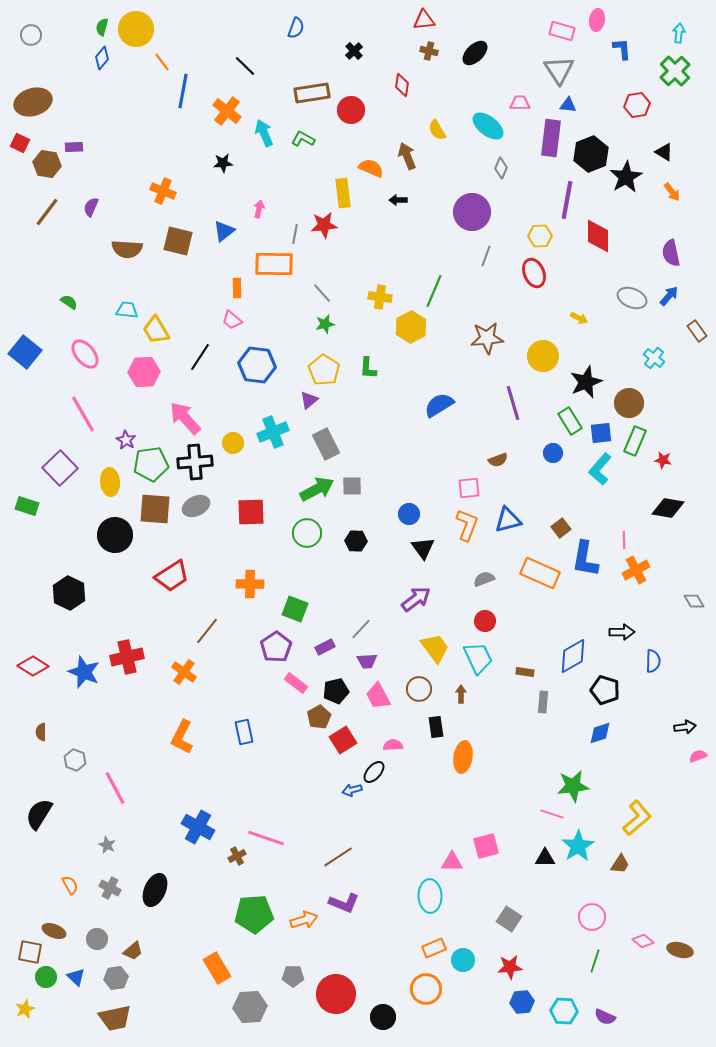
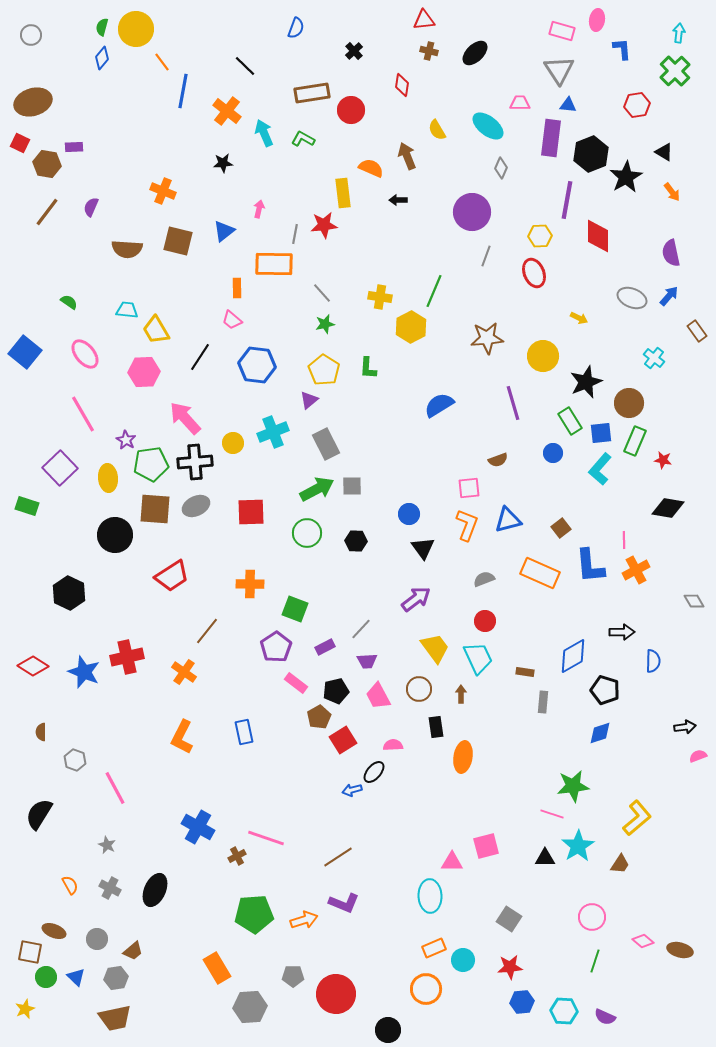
yellow ellipse at (110, 482): moved 2 px left, 4 px up
blue L-shape at (585, 559): moved 5 px right, 7 px down; rotated 15 degrees counterclockwise
black circle at (383, 1017): moved 5 px right, 13 px down
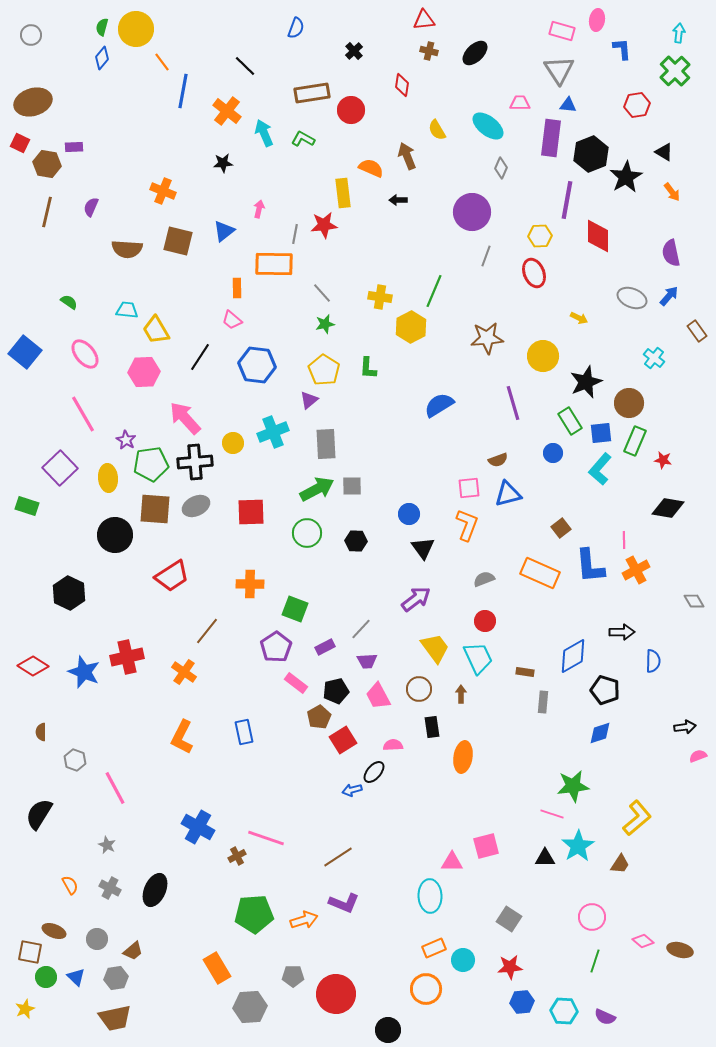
brown line at (47, 212): rotated 24 degrees counterclockwise
gray rectangle at (326, 444): rotated 24 degrees clockwise
blue triangle at (508, 520): moved 26 px up
black rectangle at (436, 727): moved 4 px left
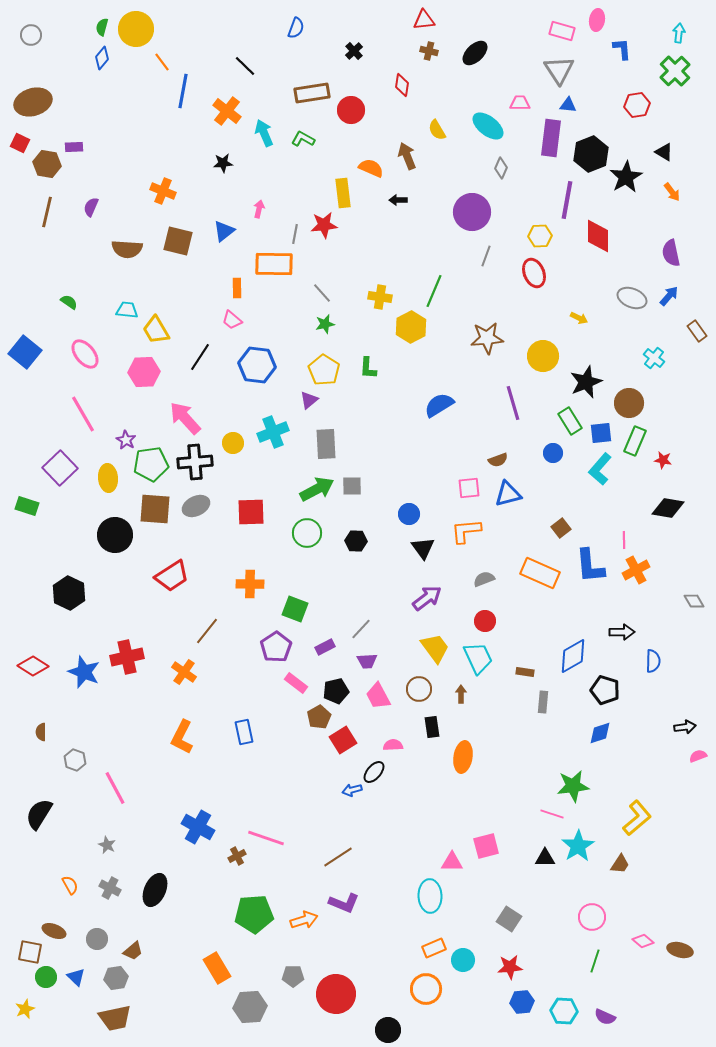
orange L-shape at (467, 525): moved 1 px left, 6 px down; rotated 116 degrees counterclockwise
purple arrow at (416, 599): moved 11 px right, 1 px up
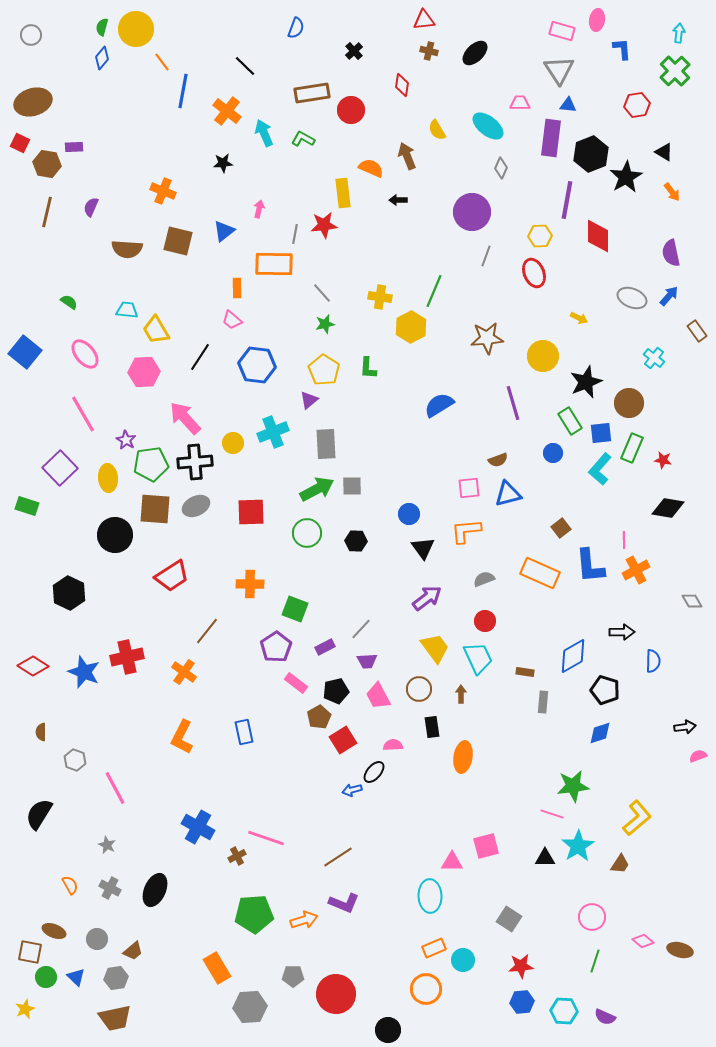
green rectangle at (635, 441): moved 3 px left, 7 px down
gray diamond at (694, 601): moved 2 px left
red star at (510, 967): moved 11 px right, 1 px up
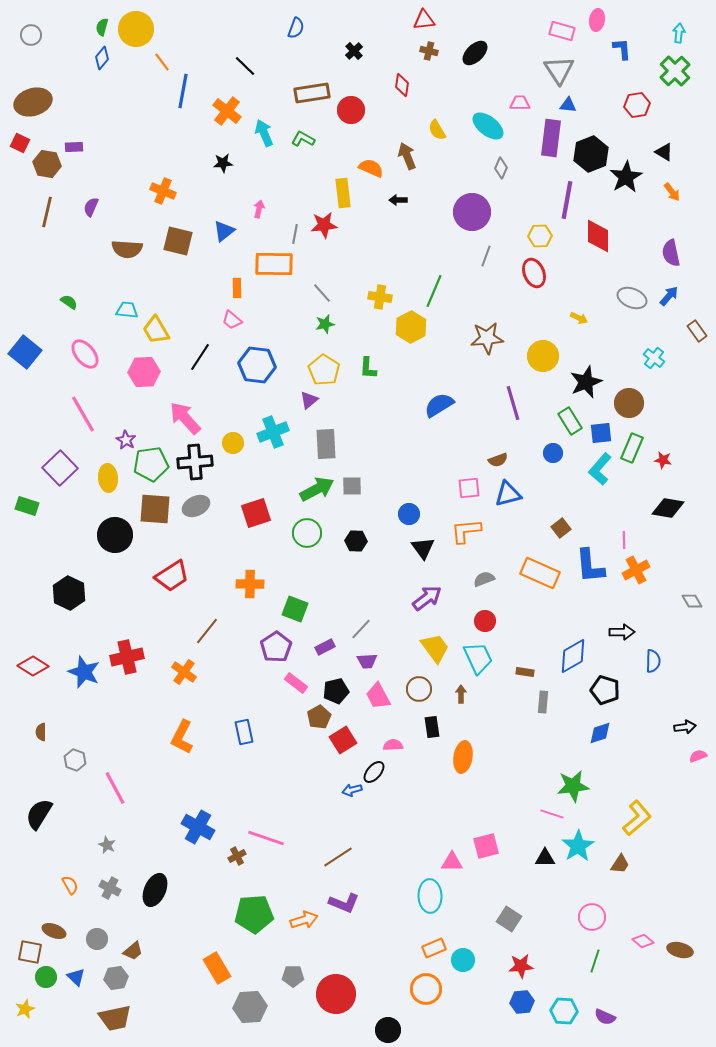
red square at (251, 512): moved 5 px right, 1 px down; rotated 16 degrees counterclockwise
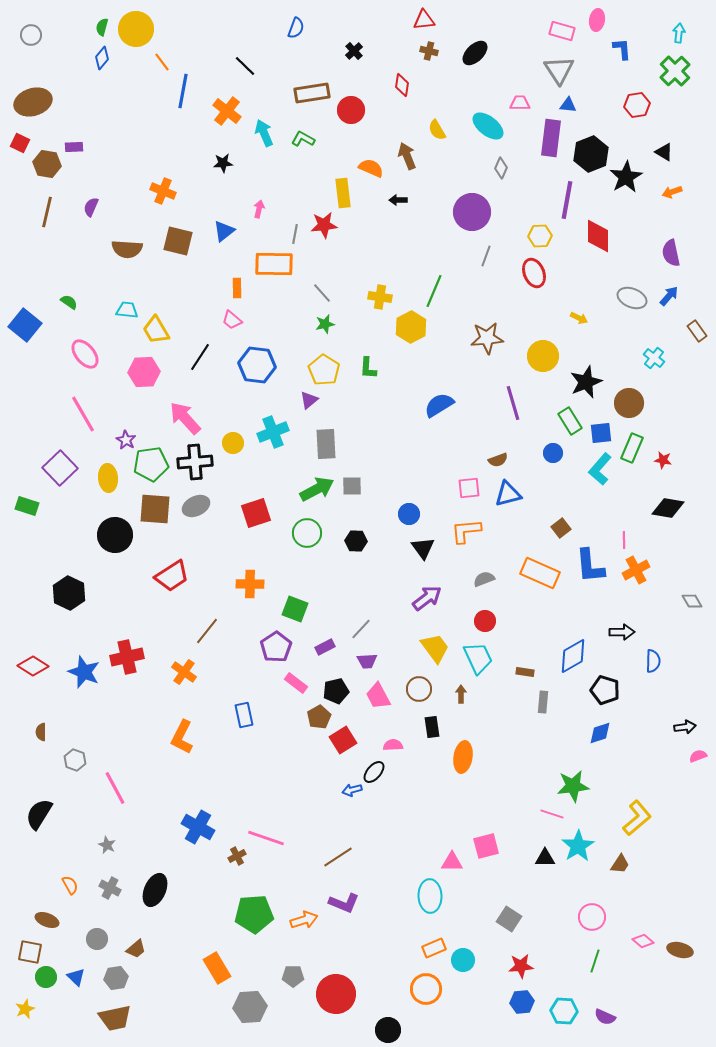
orange arrow at (672, 192): rotated 108 degrees clockwise
blue square at (25, 352): moved 27 px up
blue rectangle at (244, 732): moved 17 px up
brown ellipse at (54, 931): moved 7 px left, 11 px up
brown trapezoid at (133, 951): moved 3 px right, 2 px up
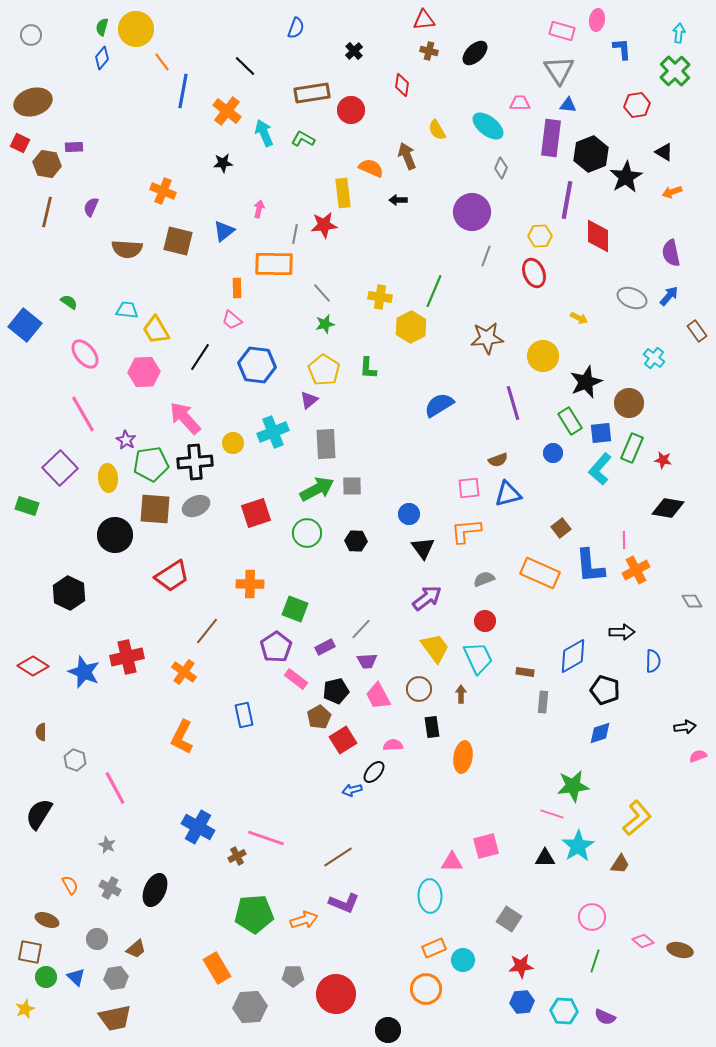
pink rectangle at (296, 683): moved 4 px up
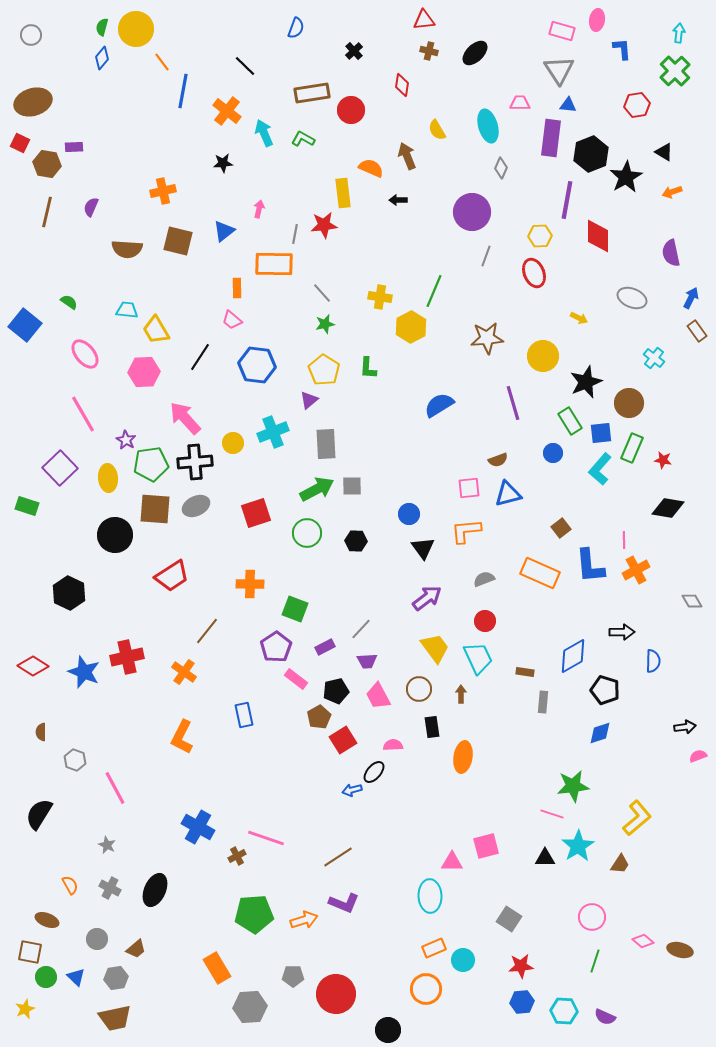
cyan ellipse at (488, 126): rotated 36 degrees clockwise
orange cross at (163, 191): rotated 35 degrees counterclockwise
blue arrow at (669, 296): moved 22 px right, 2 px down; rotated 15 degrees counterclockwise
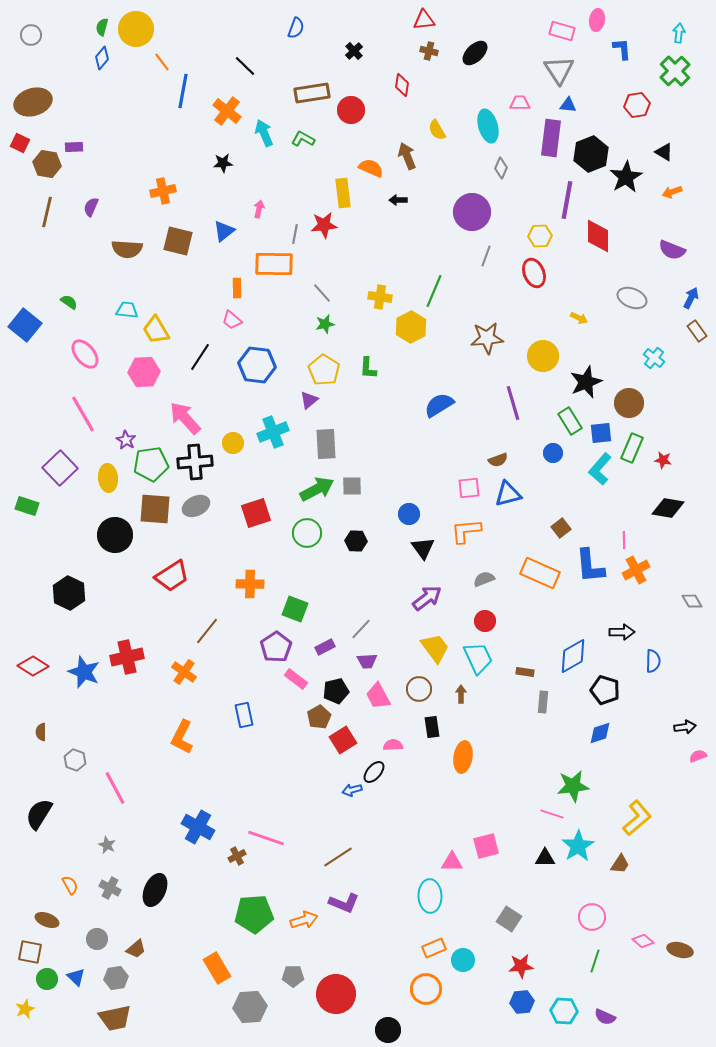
purple semicircle at (671, 253): moved 1 px right, 3 px up; rotated 56 degrees counterclockwise
green circle at (46, 977): moved 1 px right, 2 px down
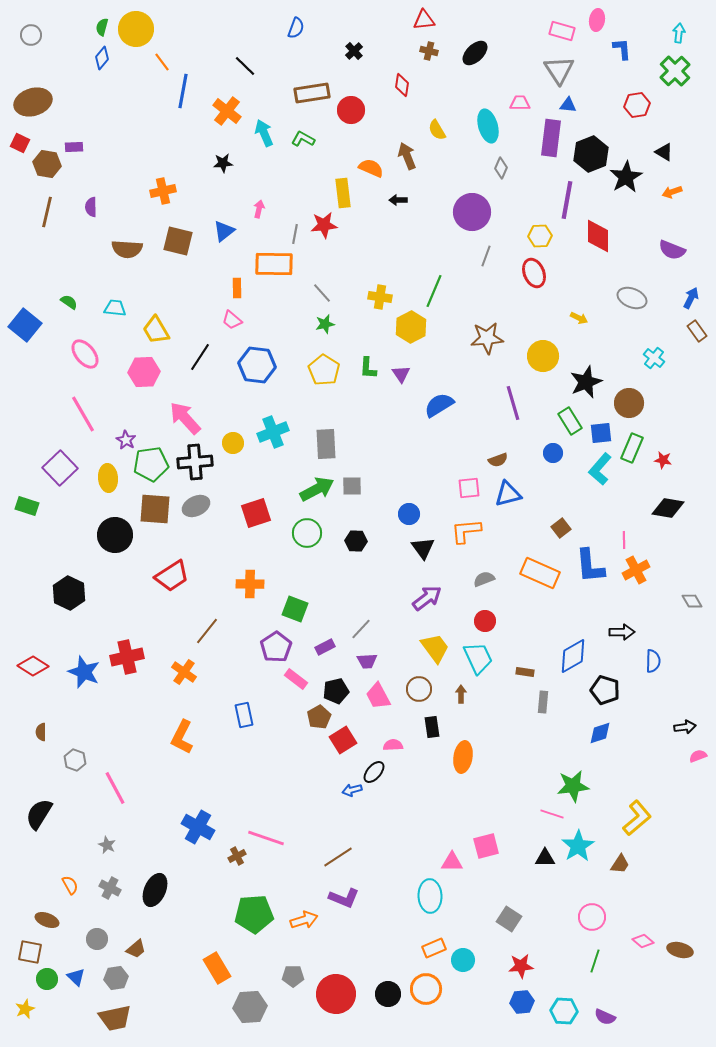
purple semicircle at (91, 207): rotated 24 degrees counterclockwise
cyan trapezoid at (127, 310): moved 12 px left, 2 px up
purple triangle at (309, 400): moved 92 px right, 26 px up; rotated 24 degrees counterclockwise
purple L-shape at (344, 903): moved 5 px up
black circle at (388, 1030): moved 36 px up
